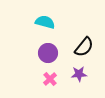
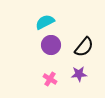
cyan semicircle: rotated 42 degrees counterclockwise
purple circle: moved 3 px right, 8 px up
pink cross: rotated 16 degrees counterclockwise
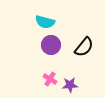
cyan semicircle: rotated 138 degrees counterclockwise
purple star: moved 9 px left, 11 px down
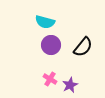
black semicircle: moved 1 px left
purple star: rotated 21 degrees counterclockwise
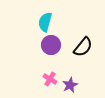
cyan semicircle: rotated 90 degrees clockwise
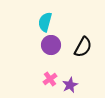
black semicircle: rotated 10 degrees counterclockwise
pink cross: rotated 24 degrees clockwise
